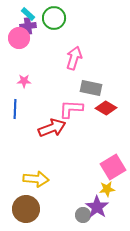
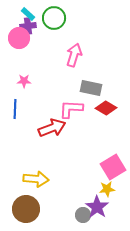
pink arrow: moved 3 px up
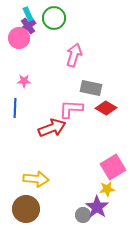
cyan rectangle: rotated 24 degrees clockwise
purple cross: rotated 28 degrees counterclockwise
blue line: moved 1 px up
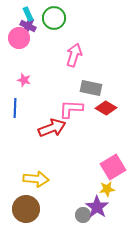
purple cross: rotated 28 degrees counterclockwise
pink star: moved 1 px up; rotated 16 degrees clockwise
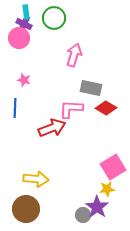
cyan rectangle: moved 2 px left, 2 px up; rotated 16 degrees clockwise
purple cross: moved 4 px left, 2 px up
